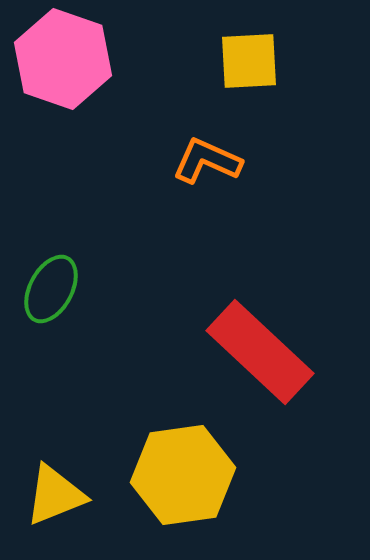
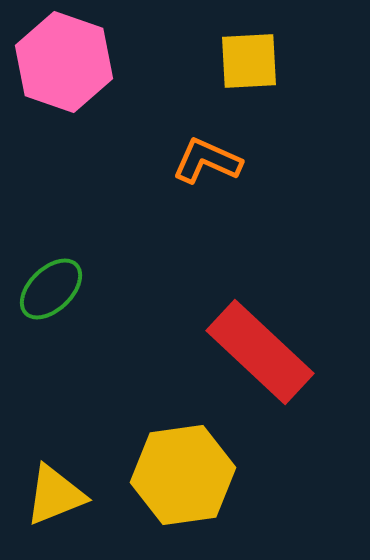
pink hexagon: moved 1 px right, 3 px down
green ellipse: rotated 18 degrees clockwise
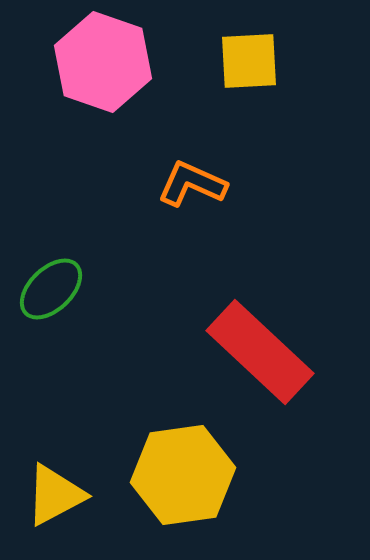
pink hexagon: moved 39 px right
orange L-shape: moved 15 px left, 23 px down
yellow triangle: rotated 6 degrees counterclockwise
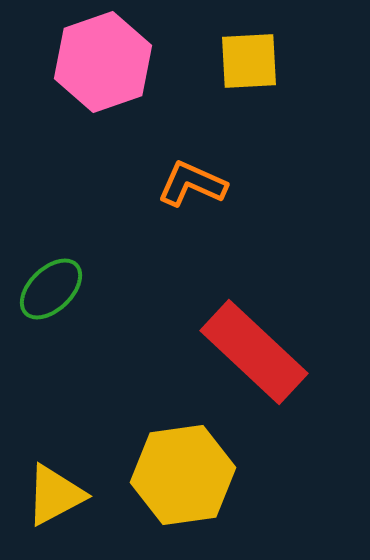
pink hexagon: rotated 22 degrees clockwise
red rectangle: moved 6 px left
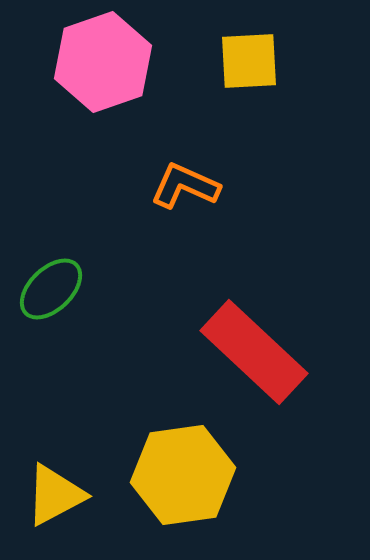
orange L-shape: moved 7 px left, 2 px down
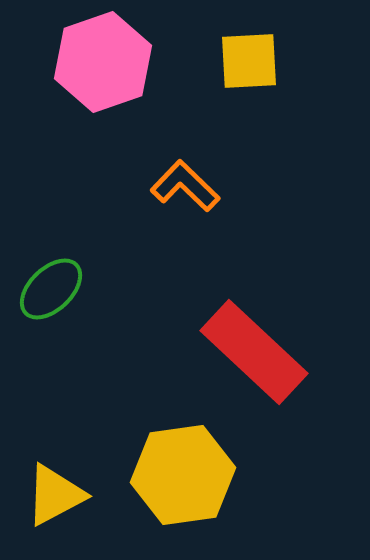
orange L-shape: rotated 20 degrees clockwise
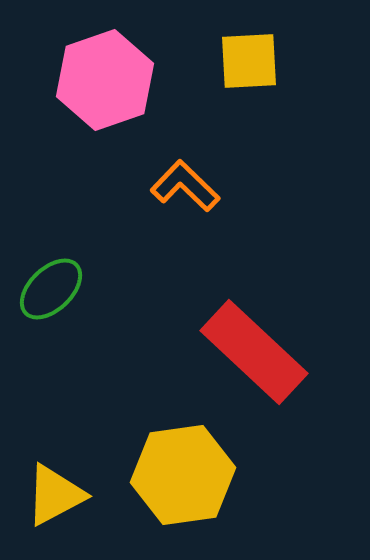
pink hexagon: moved 2 px right, 18 px down
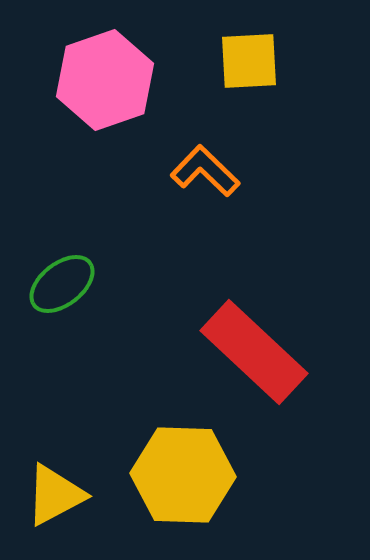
orange L-shape: moved 20 px right, 15 px up
green ellipse: moved 11 px right, 5 px up; rotated 6 degrees clockwise
yellow hexagon: rotated 10 degrees clockwise
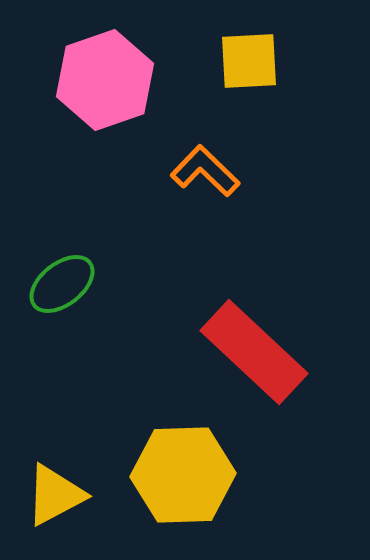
yellow hexagon: rotated 4 degrees counterclockwise
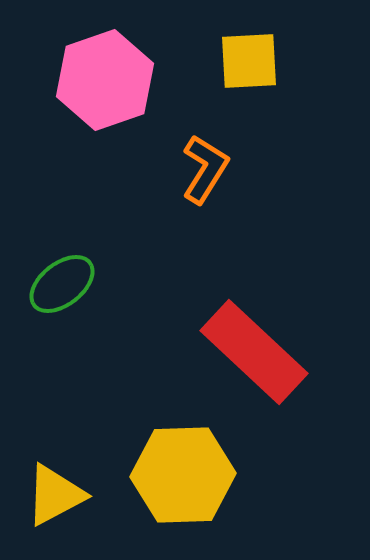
orange L-shape: moved 2 px up; rotated 78 degrees clockwise
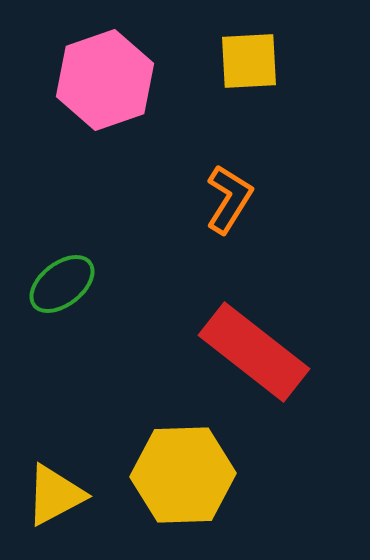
orange L-shape: moved 24 px right, 30 px down
red rectangle: rotated 5 degrees counterclockwise
